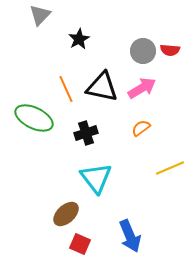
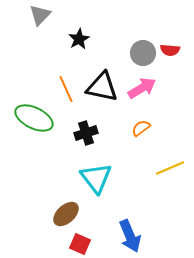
gray circle: moved 2 px down
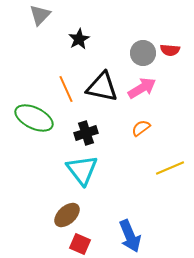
cyan triangle: moved 14 px left, 8 px up
brown ellipse: moved 1 px right, 1 px down
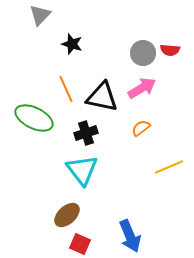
black star: moved 7 px left, 5 px down; rotated 25 degrees counterclockwise
black triangle: moved 10 px down
yellow line: moved 1 px left, 1 px up
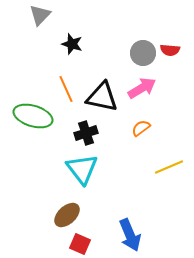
green ellipse: moved 1 px left, 2 px up; rotated 9 degrees counterclockwise
cyan triangle: moved 1 px up
blue arrow: moved 1 px up
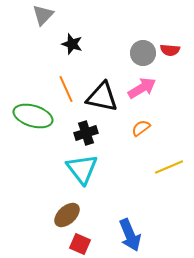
gray triangle: moved 3 px right
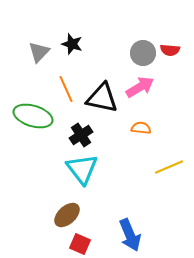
gray triangle: moved 4 px left, 37 px down
pink arrow: moved 2 px left, 1 px up
black triangle: moved 1 px down
orange semicircle: rotated 42 degrees clockwise
black cross: moved 5 px left, 2 px down; rotated 15 degrees counterclockwise
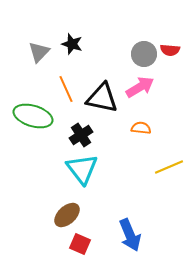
gray circle: moved 1 px right, 1 px down
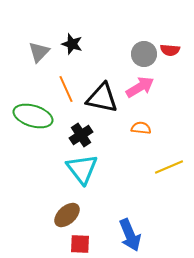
red square: rotated 20 degrees counterclockwise
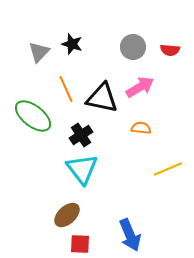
gray circle: moved 11 px left, 7 px up
green ellipse: rotated 21 degrees clockwise
yellow line: moved 1 px left, 2 px down
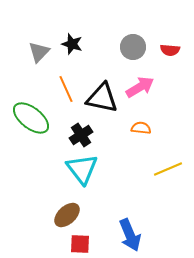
green ellipse: moved 2 px left, 2 px down
